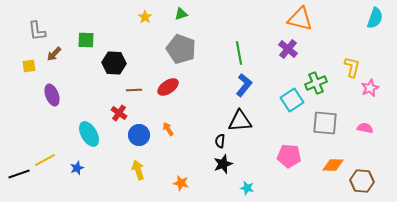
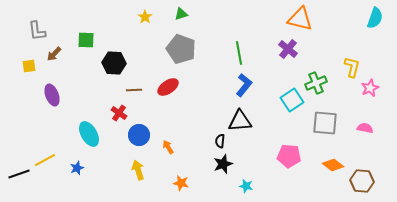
orange arrow: moved 18 px down
orange diamond: rotated 35 degrees clockwise
cyan star: moved 1 px left, 2 px up
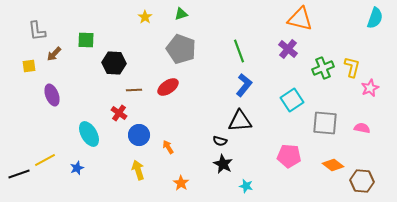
green line: moved 2 px up; rotated 10 degrees counterclockwise
green cross: moved 7 px right, 15 px up
pink semicircle: moved 3 px left
black semicircle: rotated 80 degrees counterclockwise
black star: rotated 24 degrees counterclockwise
orange star: rotated 21 degrees clockwise
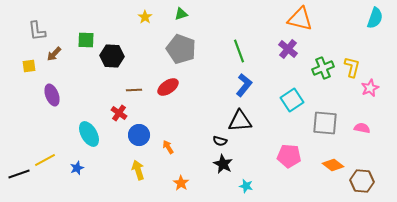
black hexagon: moved 2 px left, 7 px up
